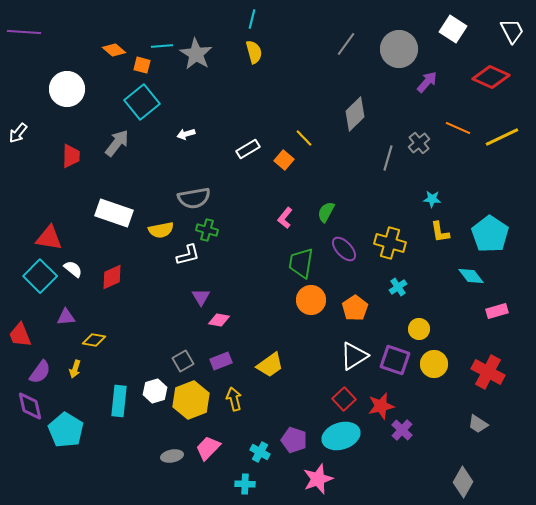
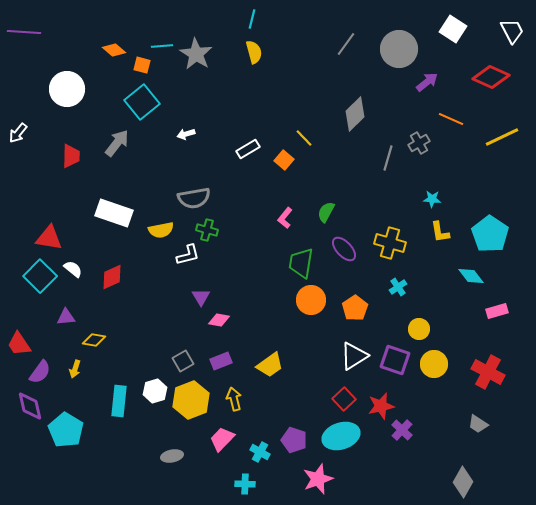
purple arrow at (427, 82): rotated 10 degrees clockwise
orange line at (458, 128): moved 7 px left, 9 px up
gray cross at (419, 143): rotated 10 degrees clockwise
red trapezoid at (20, 335): moved 1 px left, 9 px down; rotated 12 degrees counterclockwise
pink trapezoid at (208, 448): moved 14 px right, 9 px up
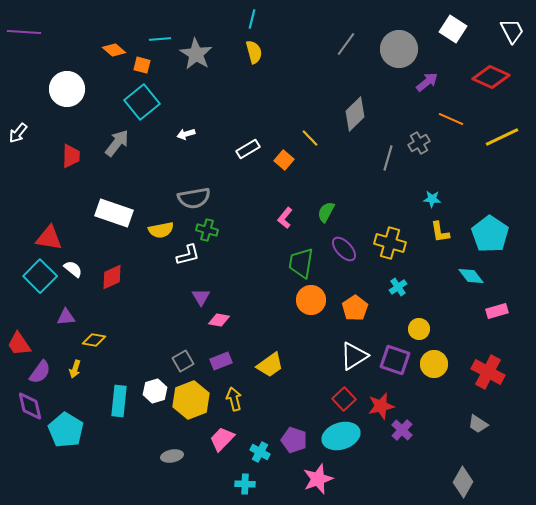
cyan line at (162, 46): moved 2 px left, 7 px up
yellow line at (304, 138): moved 6 px right
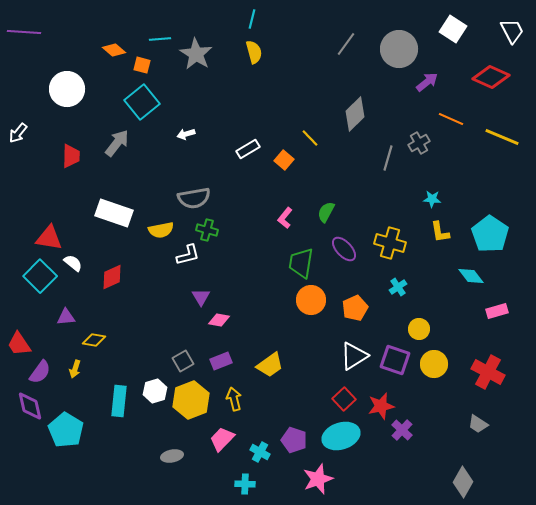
yellow line at (502, 137): rotated 48 degrees clockwise
white semicircle at (73, 269): moved 6 px up
orange pentagon at (355, 308): rotated 10 degrees clockwise
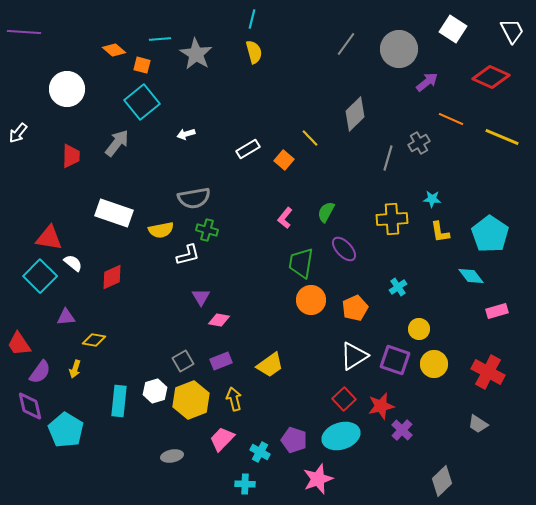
yellow cross at (390, 243): moved 2 px right, 24 px up; rotated 20 degrees counterclockwise
gray diamond at (463, 482): moved 21 px left, 1 px up; rotated 16 degrees clockwise
